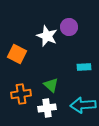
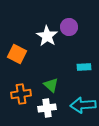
white star: rotated 10 degrees clockwise
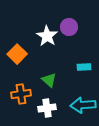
orange square: rotated 18 degrees clockwise
green triangle: moved 2 px left, 5 px up
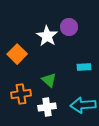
white cross: moved 1 px up
